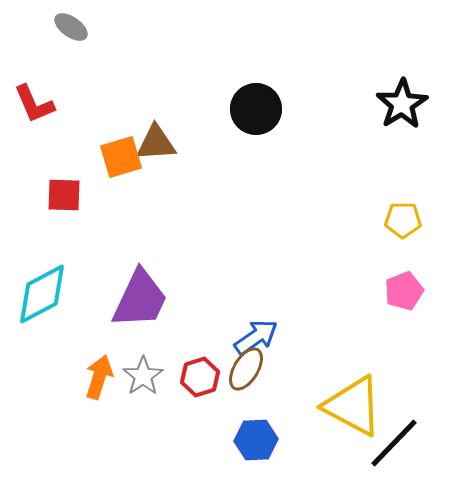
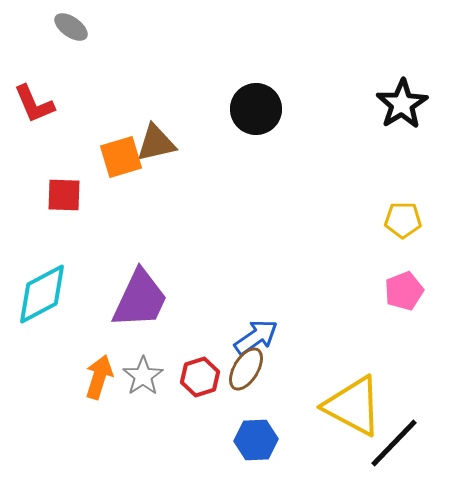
brown triangle: rotated 9 degrees counterclockwise
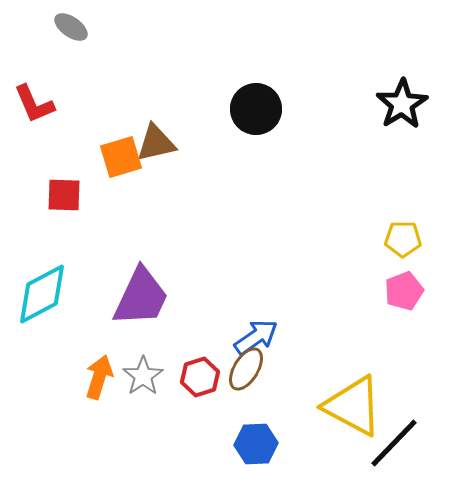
yellow pentagon: moved 19 px down
purple trapezoid: moved 1 px right, 2 px up
blue hexagon: moved 4 px down
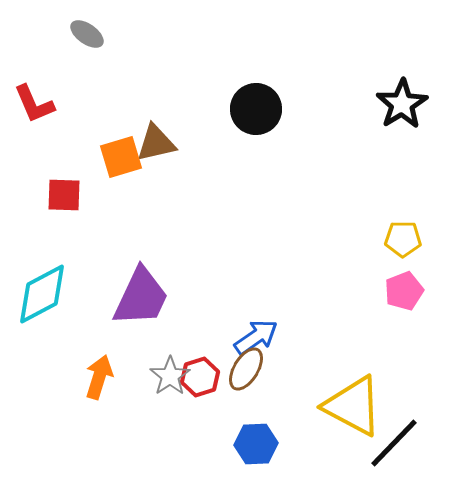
gray ellipse: moved 16 px right, 7 px down
gray star: moved 27 px right
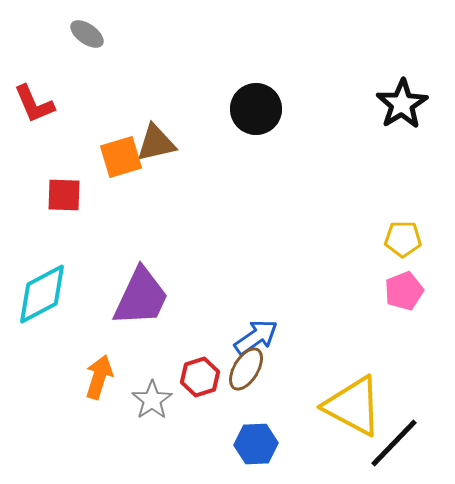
gray star: moved 18 px left, 24 px down
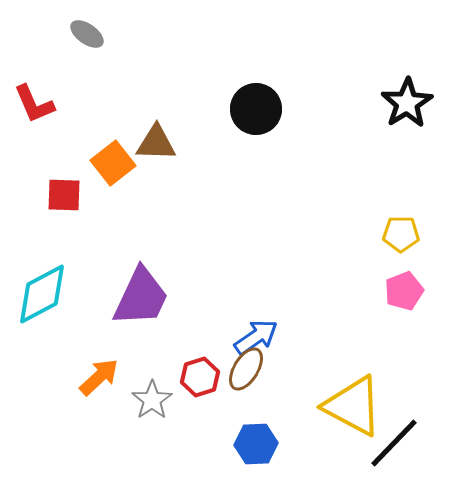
black star: moved 5 px right, 1 px up
brown triangle: rotated 15 degrees clockwise
orange square: moved 8 px left, 6 px down; rotated 21 degrees counterclockwise
yellow pentagon: moved 2 px left, 5 px up
orange arrow: rotated 30 degrees clockwise
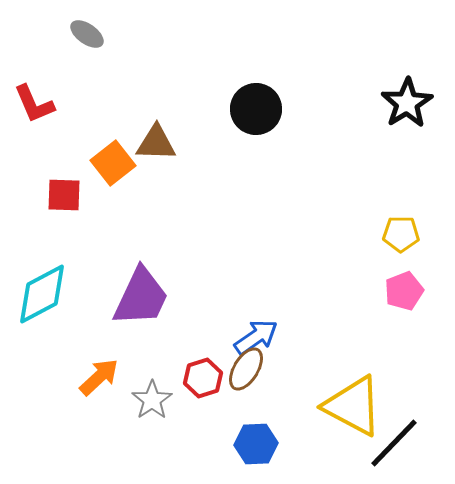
red hexagon: moved 3 px right, 1 px down
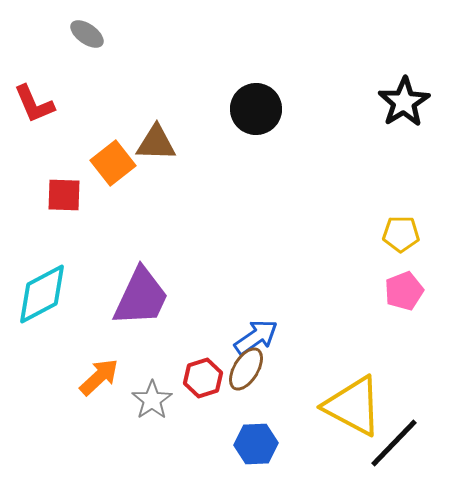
black star: moved 3 px left, 1 px up
